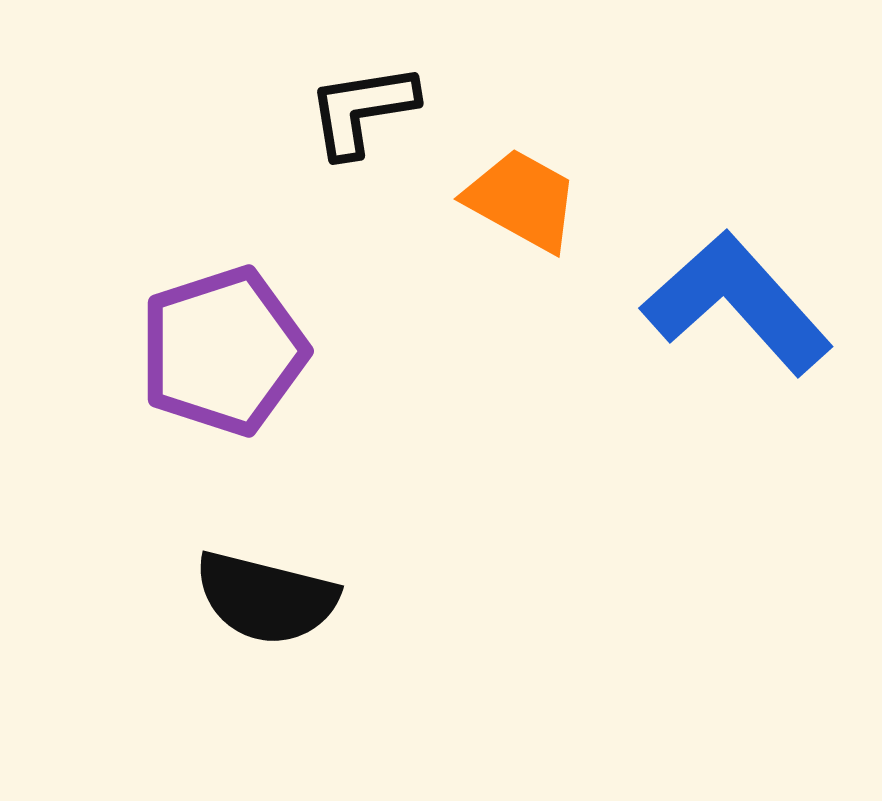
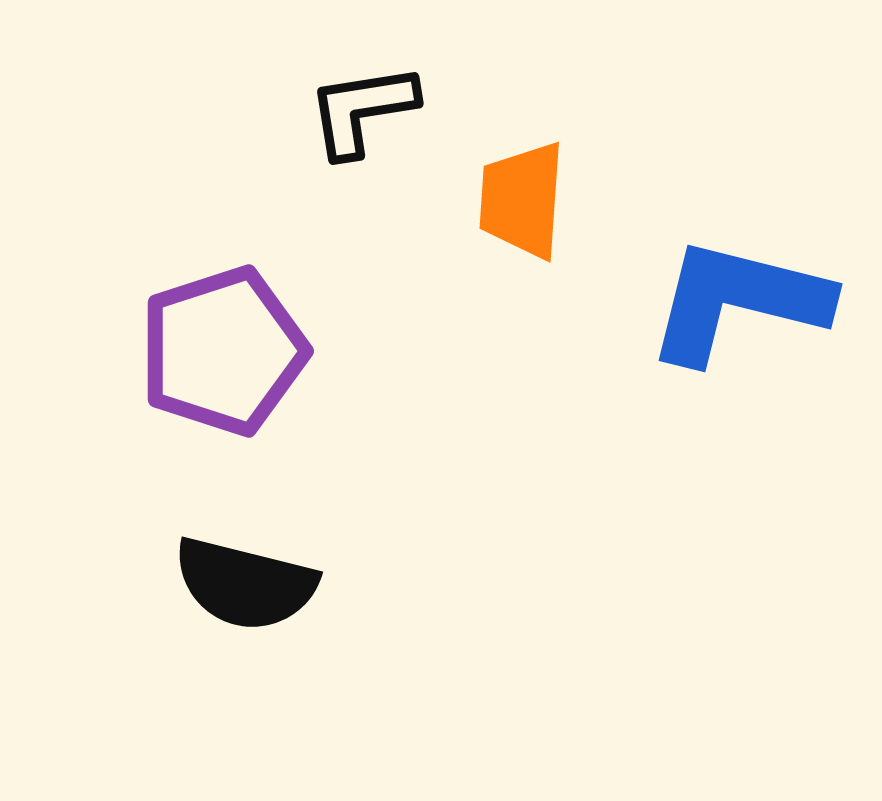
orange trapezoid: rotated 115 degrees counterclockwise
blue L-shape: moved 1 px right, 2 px up; rotated 34 degrees counterclockwise
black semicircle: moved 21 px left, 14 px up
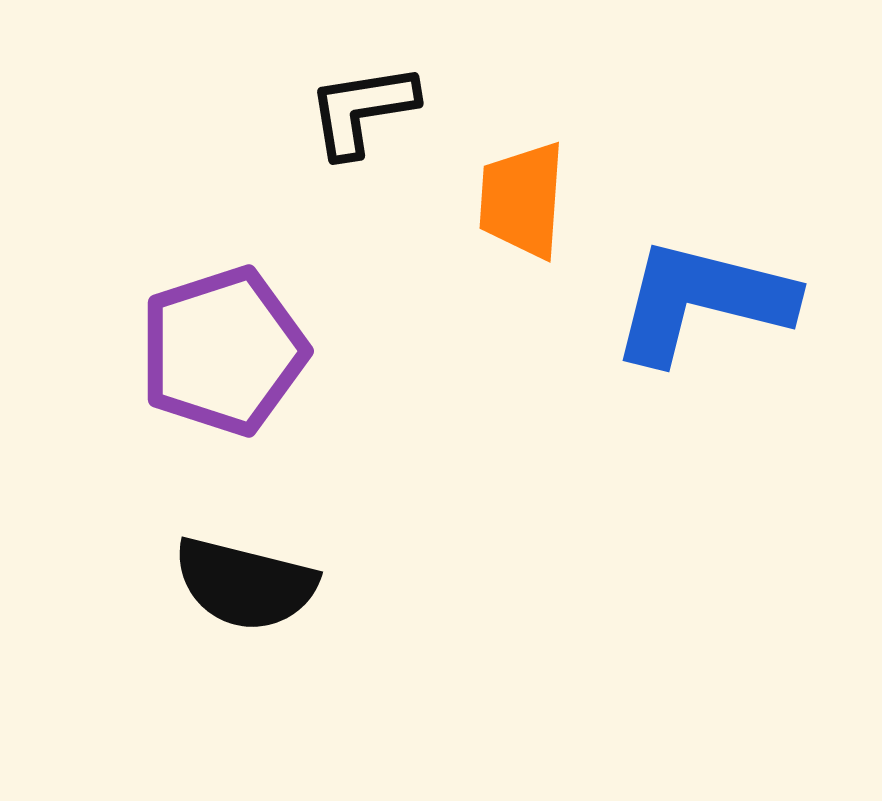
blue L-shape: moved 36 px left
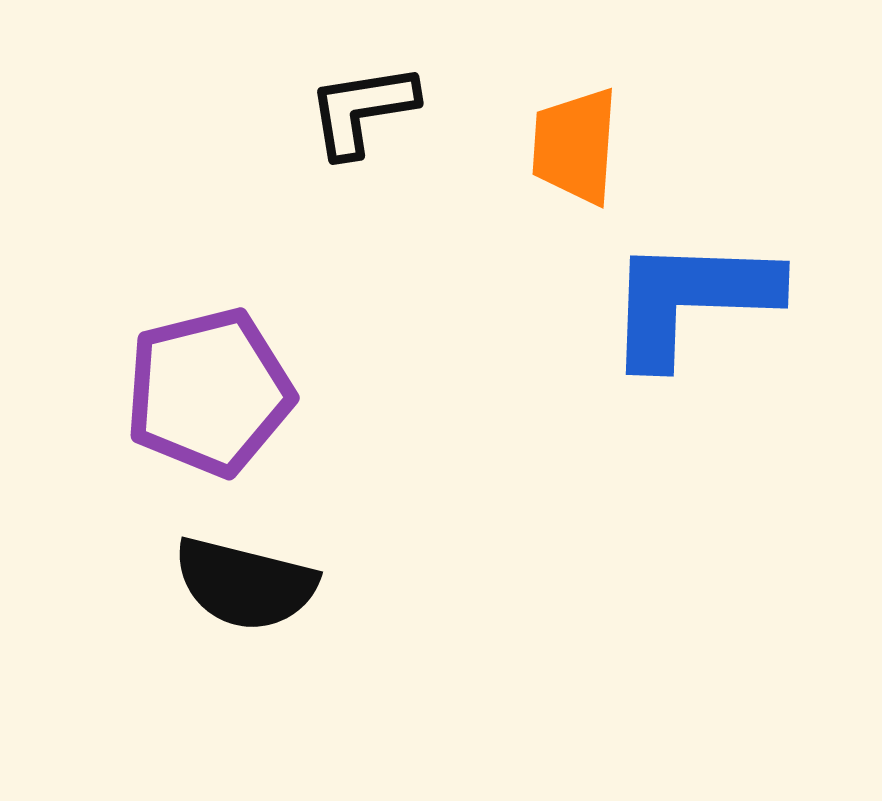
orange trapezoid: moved 53 px right, 54 px up
blue L-shape: moved 11 px left, 1 px up; rotated 12 degrees counterclockwise
purple pentagon: moved 14 px left, 41 px down; rotated 4 degrees clockwise
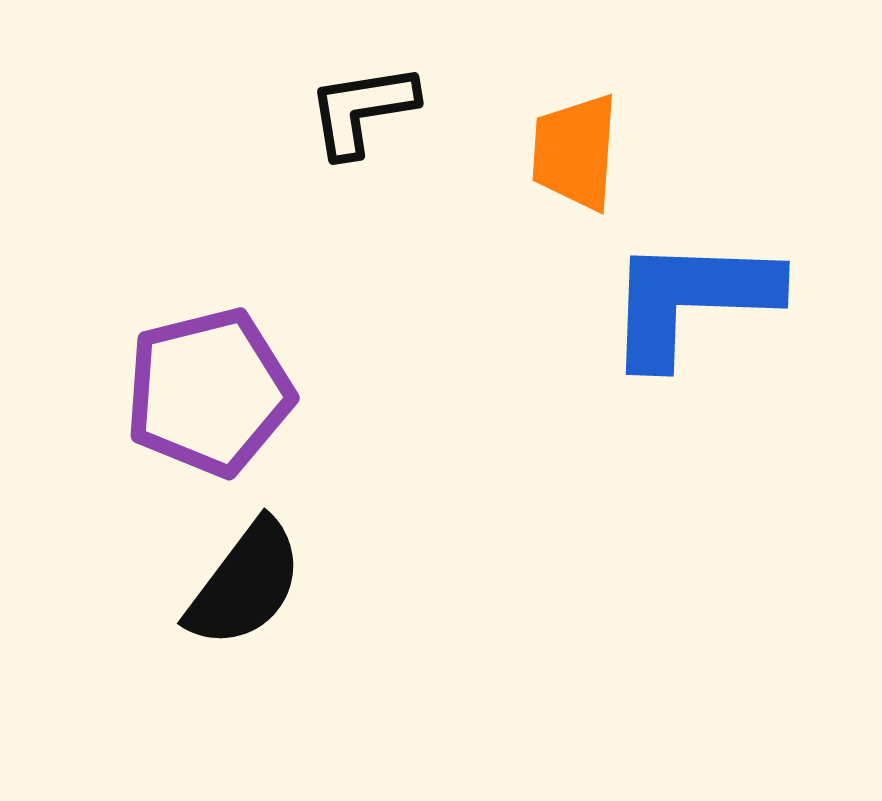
orange trapezoid: moved 6 px down
black semicircle: rotated 67 degrees counterclockwise
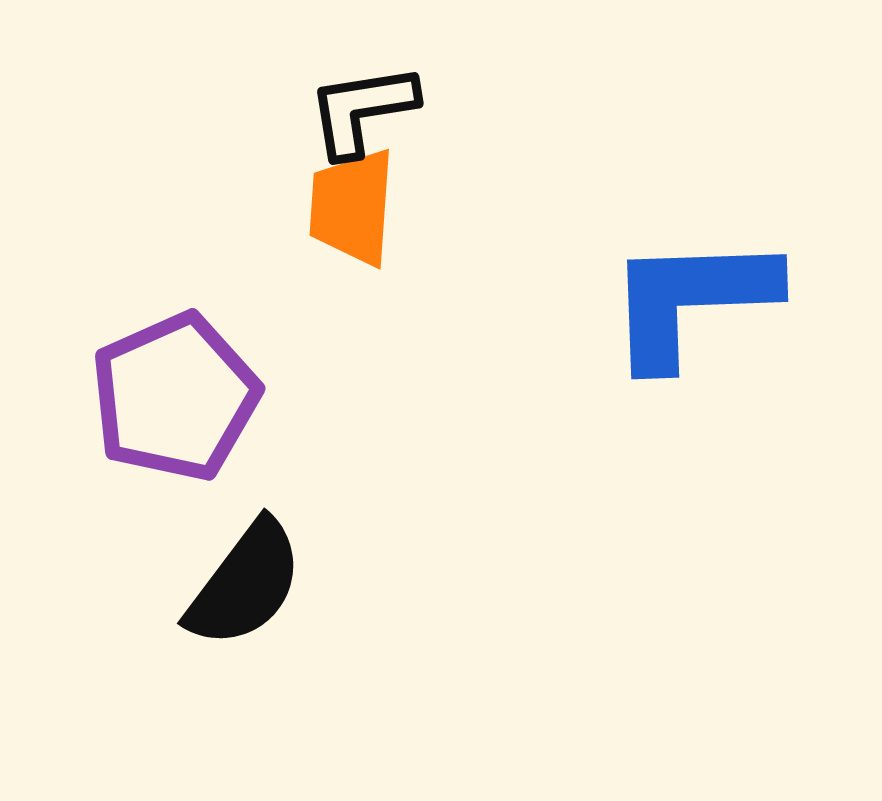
orange trapezoid: moved 223 px left, 55 px down
blue L-shape: rotated 4 degrees counterclockwise
purple pentagon: moved 34 px left, 5 px down; rotated 10 degrees counterclockwise
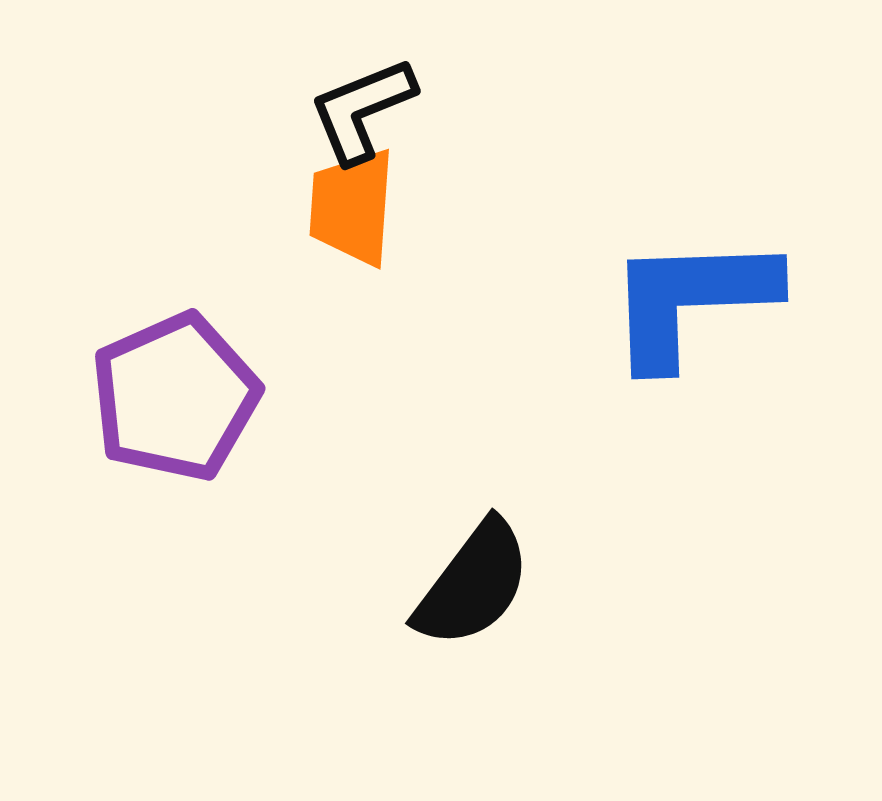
black L-shape: rotated 13 degrees counterclockwise
black semicircle: moved 228 px right
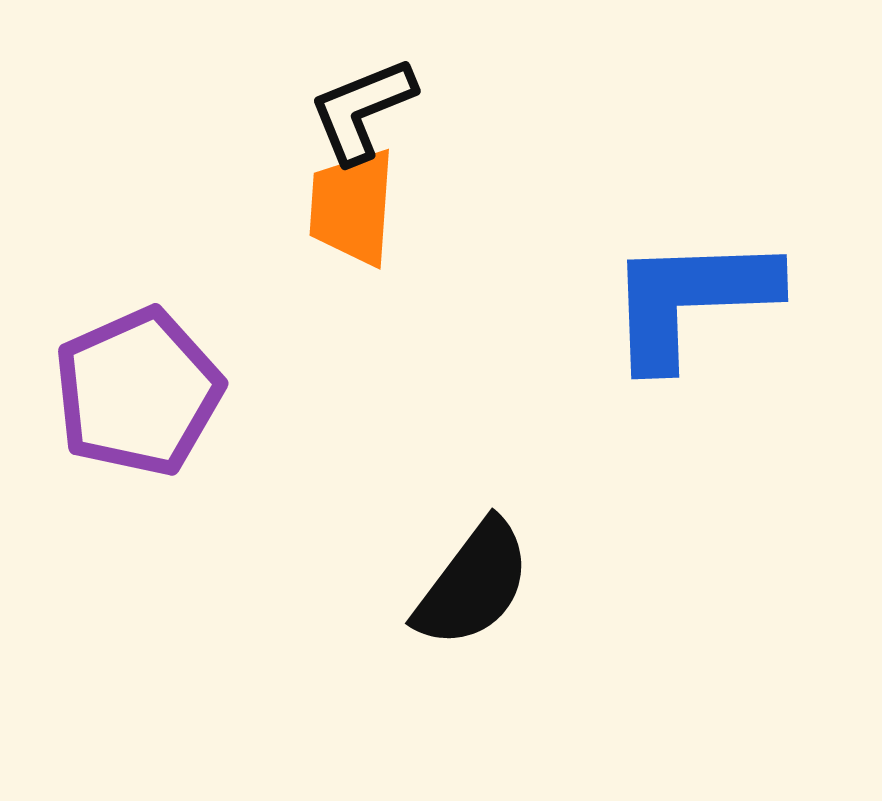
purple pentagon: moved 37 px left, 5 px up
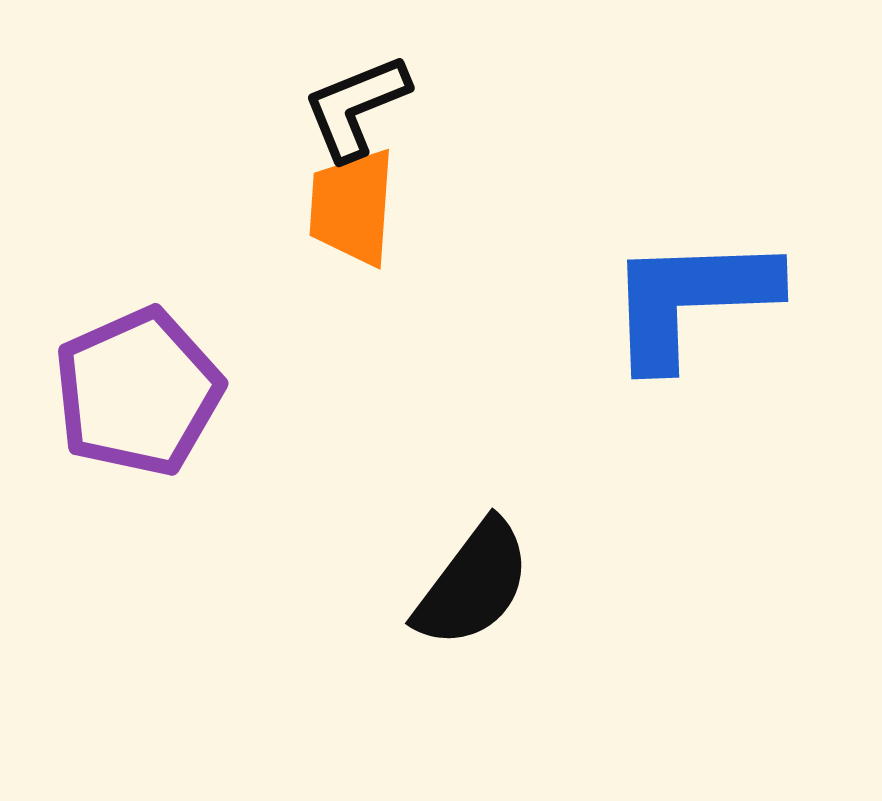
black L-shape: moved 6 px left, 3 px up
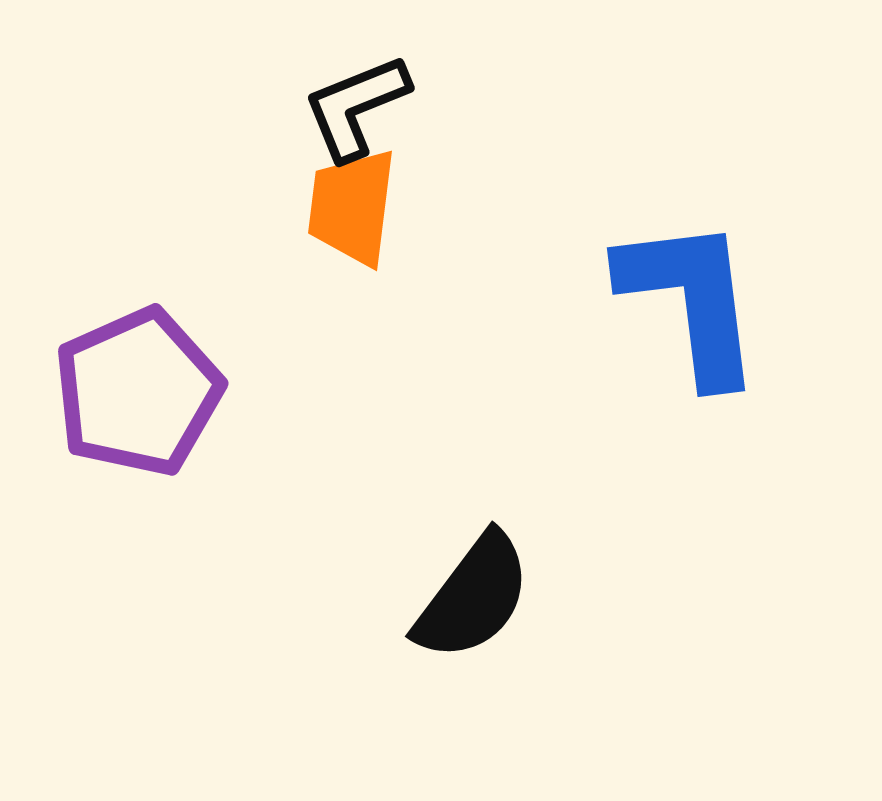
orange trapezoid: rotated 3 degrees clockwise
blue L-shape: rotated 85 degrees clockwise
black semicircle: moved 13 px down
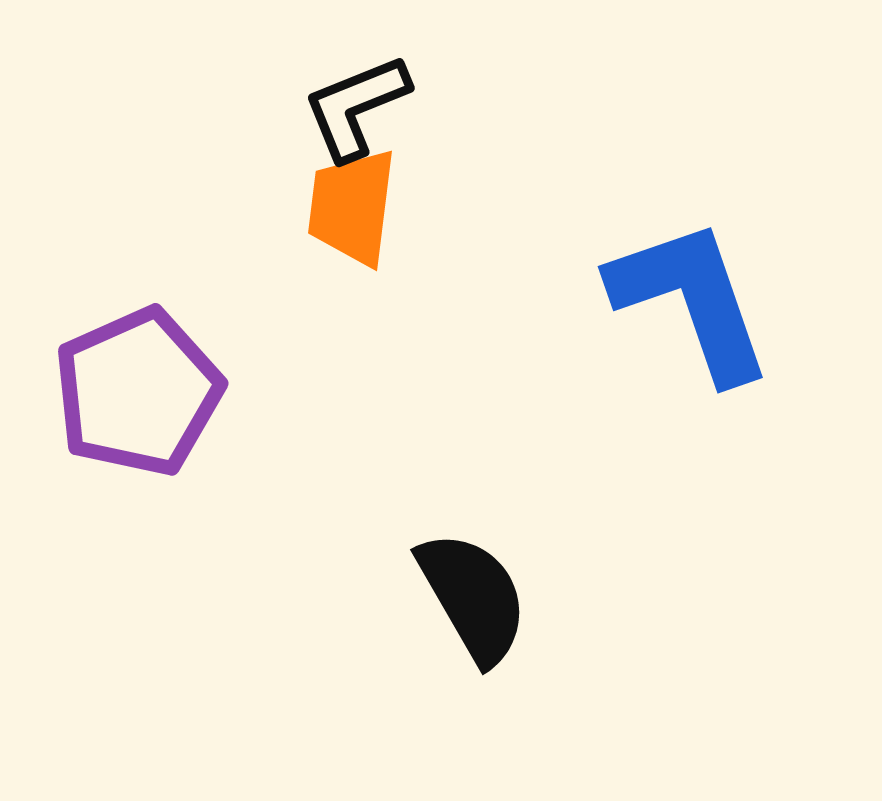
blue L-shape: rotated 12 degrees counterclockwise
black semicircle: rotated 67 degrees counterclockwise
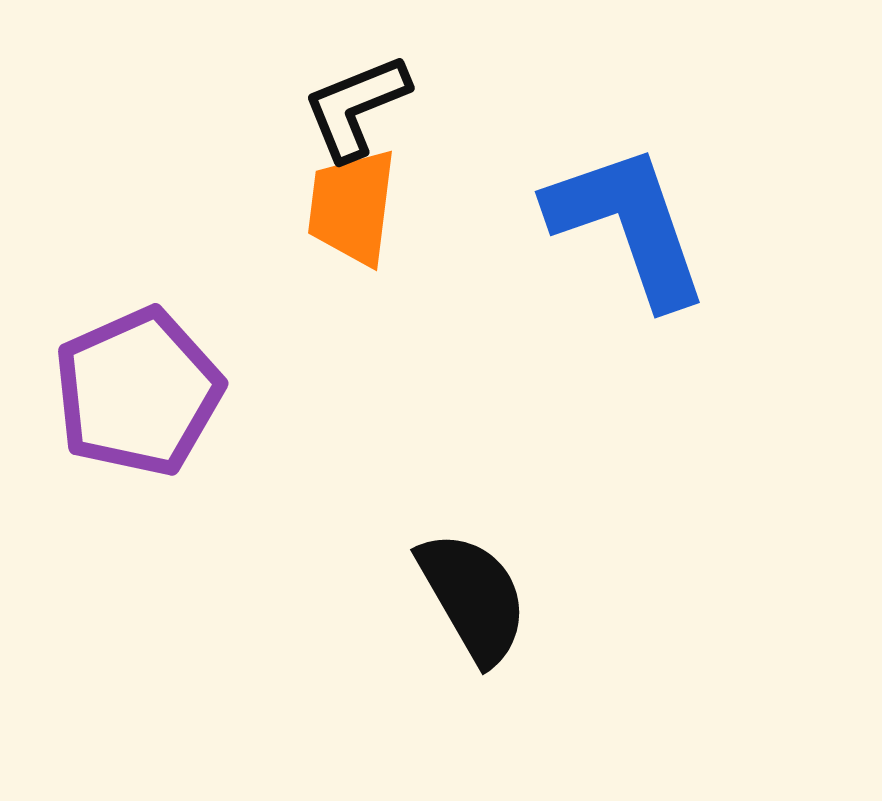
blue L-shape: moved 63 px left, 75 px up
